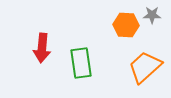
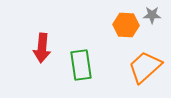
green rectangle: moved 2 px down
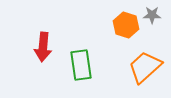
orange hexagon: rotated 15 degrees clockwise
red arrow: moved 1 px right, 1 px up
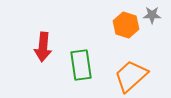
orange trapezoid: moved 14 px left, 9 px down
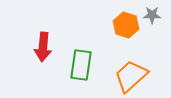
green rectangle: rotated 16 degrees clockwise
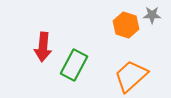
green rectangle: moved 7 px left; rotated 20 degrees clockwise
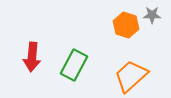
red arrow: moved 11 px left, 10 px down
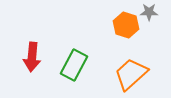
gray star: moved 3 px left, 3 px up
orange trapezoid: moved 2 px up
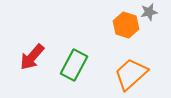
gray star: rotated 12 degrees counterclockwise
red arrow: rotated 36 degrees clockwise
